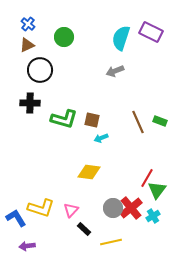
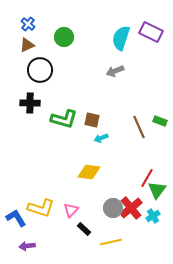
brown line: moved 1 px right, 5 px down
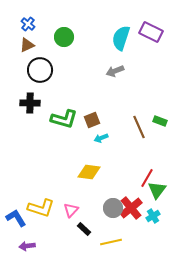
brown square: rotated 35 degrees counterclockwise
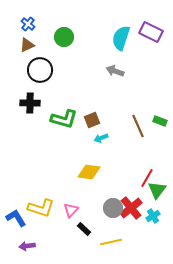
gray arrow: rotated 42 degrees clockwise
brown line: moved 1 px left, 1 px up
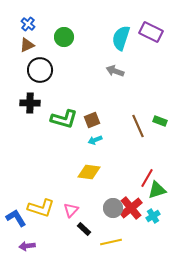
cyan arrow: moved 6 px left, 2 px down
green triangle: rotated 36 degrees clockwise
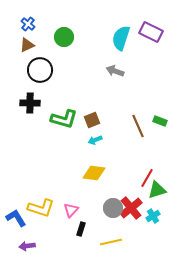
yellow diamond: moved 5 px right, 1 px down
black rectangle: moved 3 px left; rotated 64 degrees clockwise
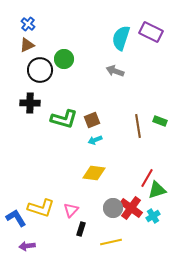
green circle: moved 22 px down
brown line: rotated 15 degrees clockwise
red cross: rotated 15 degrees counterclockwise
